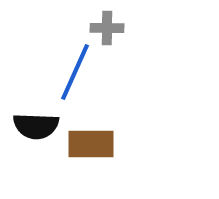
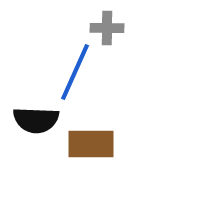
black semicircle: moved 6 px up
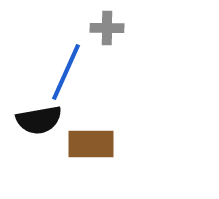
blue line: moved 9 px left
black semicircle: moved 3 px right; rotated 12 degrees counterclockwise
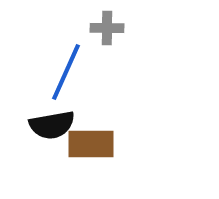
black semicircle: moved 13 px right, 5 px down
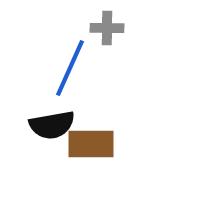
blue line: moved 4 px right, 4 px up
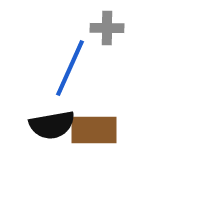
brown rectangle: moved 3 px right, 14 px up
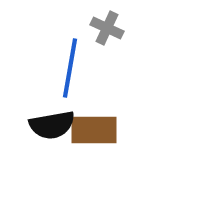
gray cross: rotated 24 degrees clockwise
blue line: rotated 14 degrees counterclockwise
